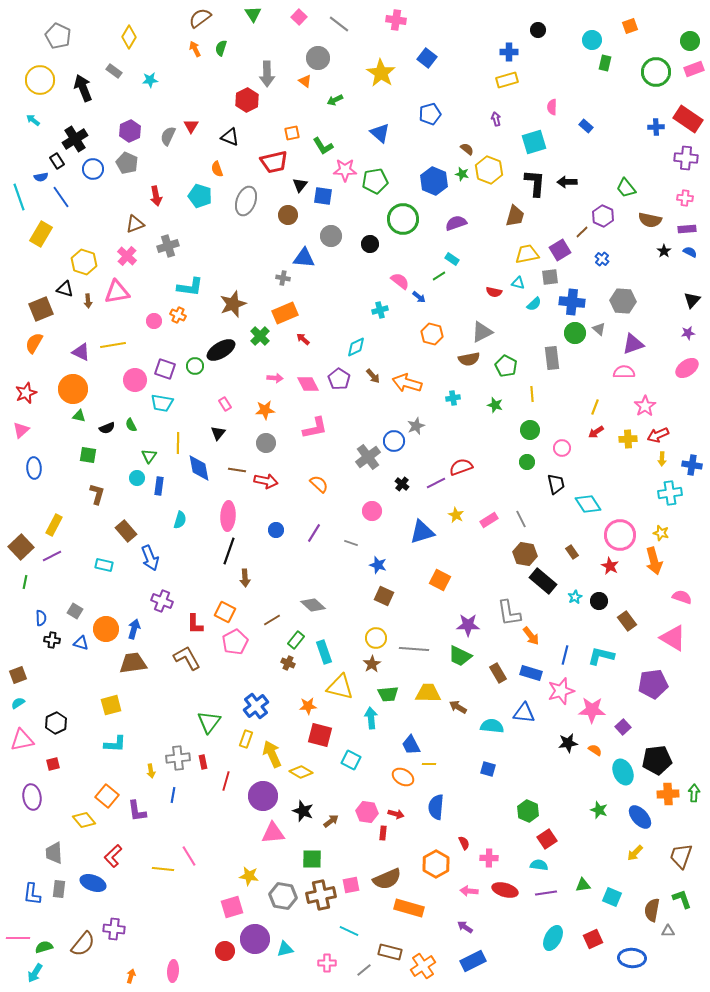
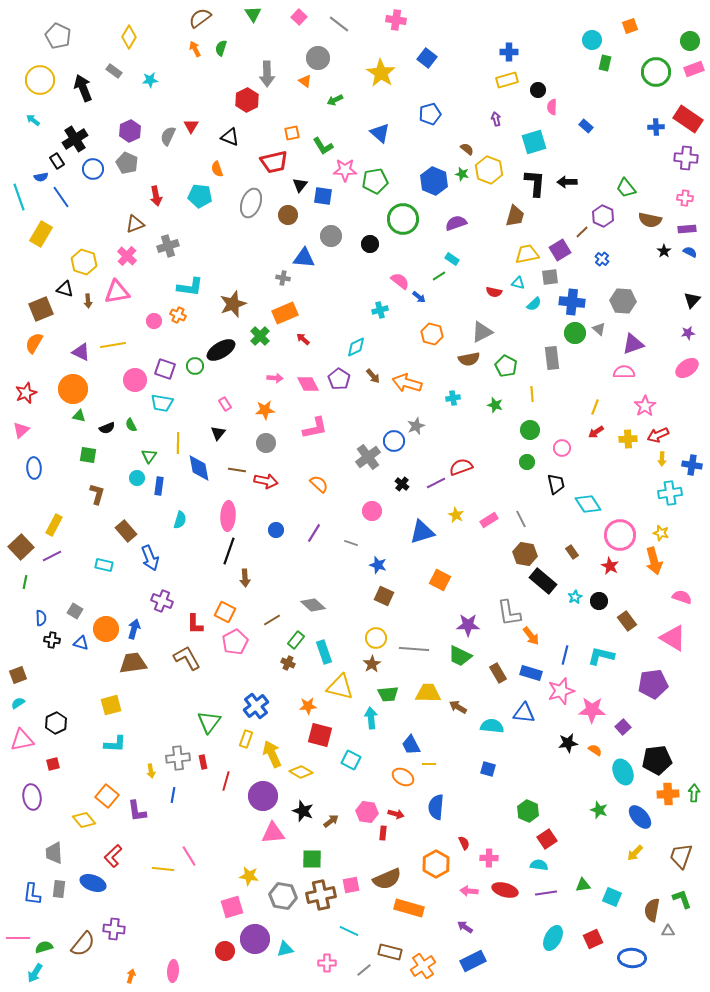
black circle at (538, 30): moved 60 px down
cyan pentagon at (200, 196): rotated 10 degrees counterclockwise
gray ellipse at (246, 201): moved 5 px right, 2 px down
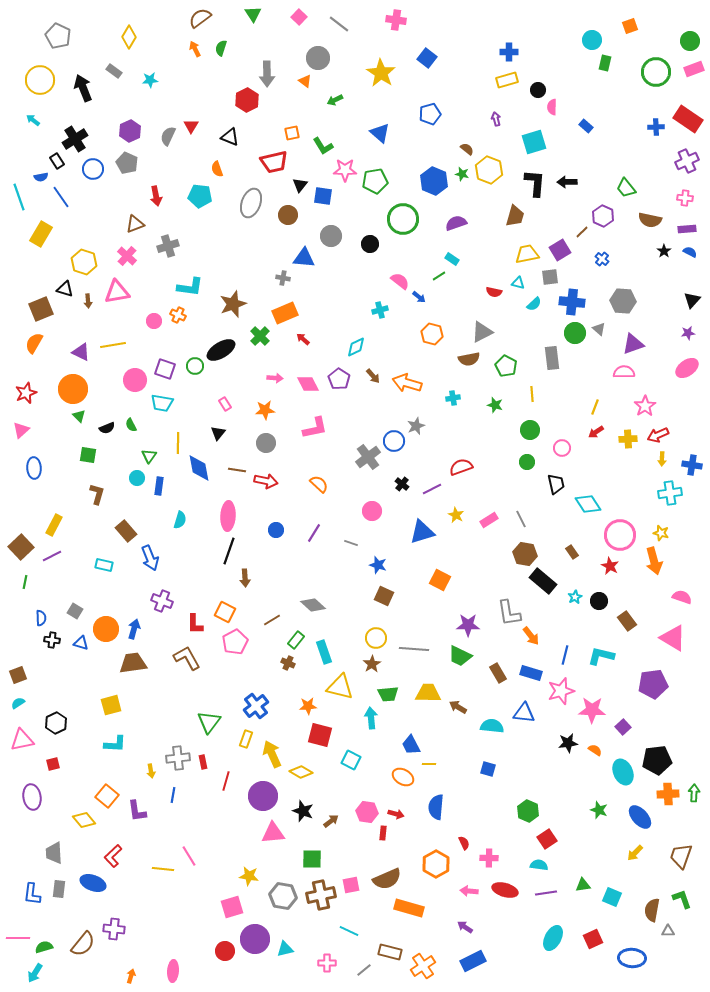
purple cross at (686, 158): moved 1 px right, 3 px down; rotated 30 degrees counterclockwise
green triangle at (79, 416): rotated 32 degrees clockwise
purple line at (436, 483): moved 4 px left, 6 px down
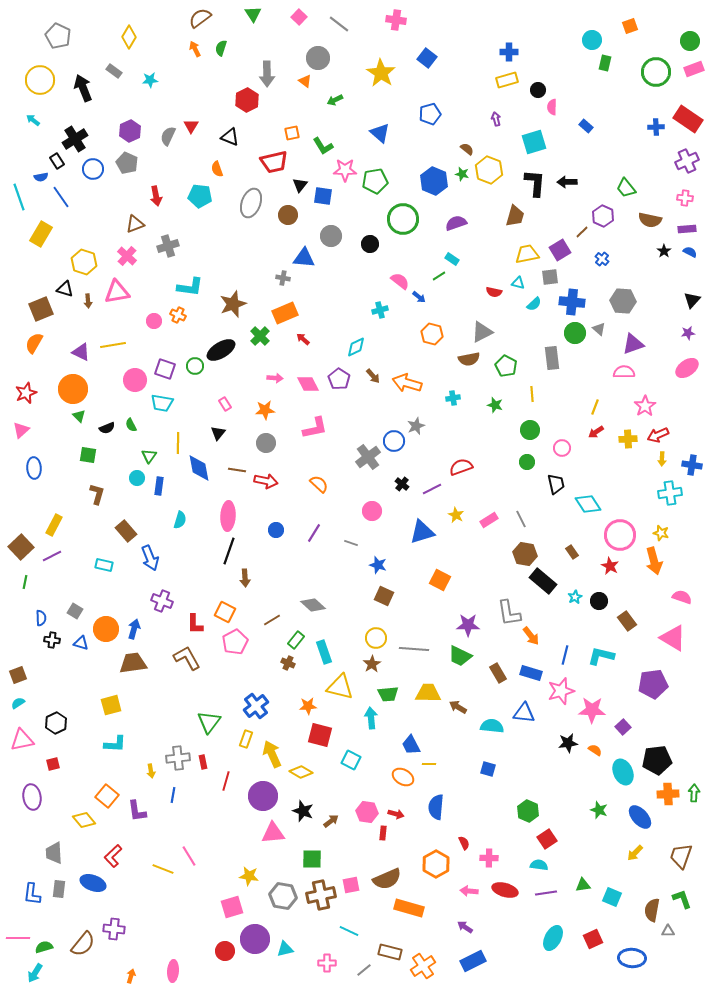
yellow line at (163, 869): rotated 15 degrees clockwise
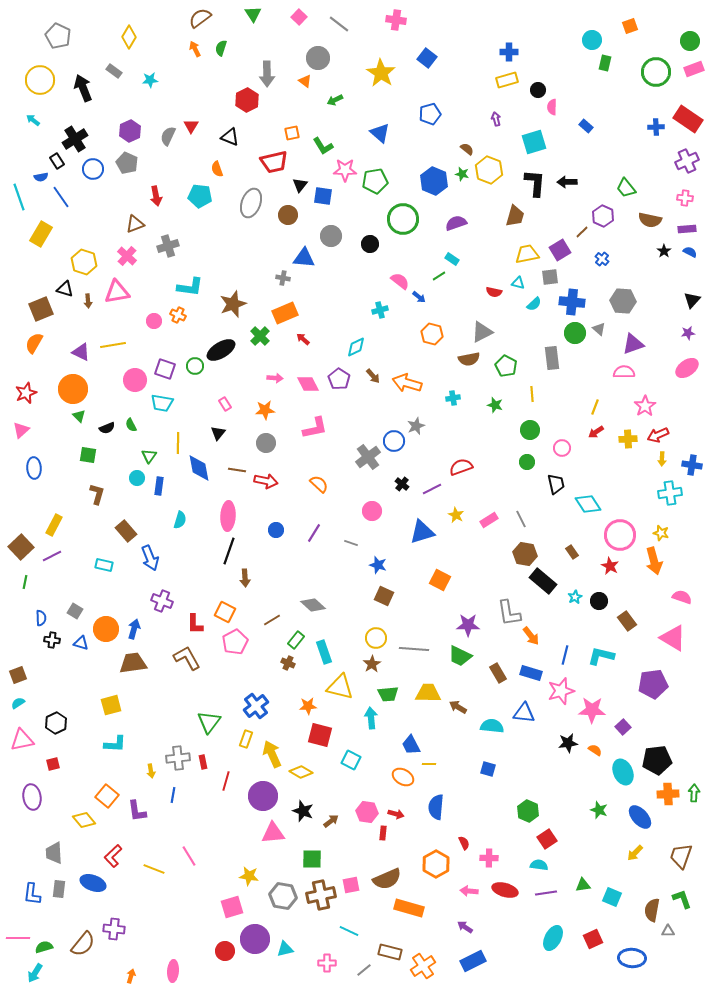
yellow line at (163, 869): moved 9 px left
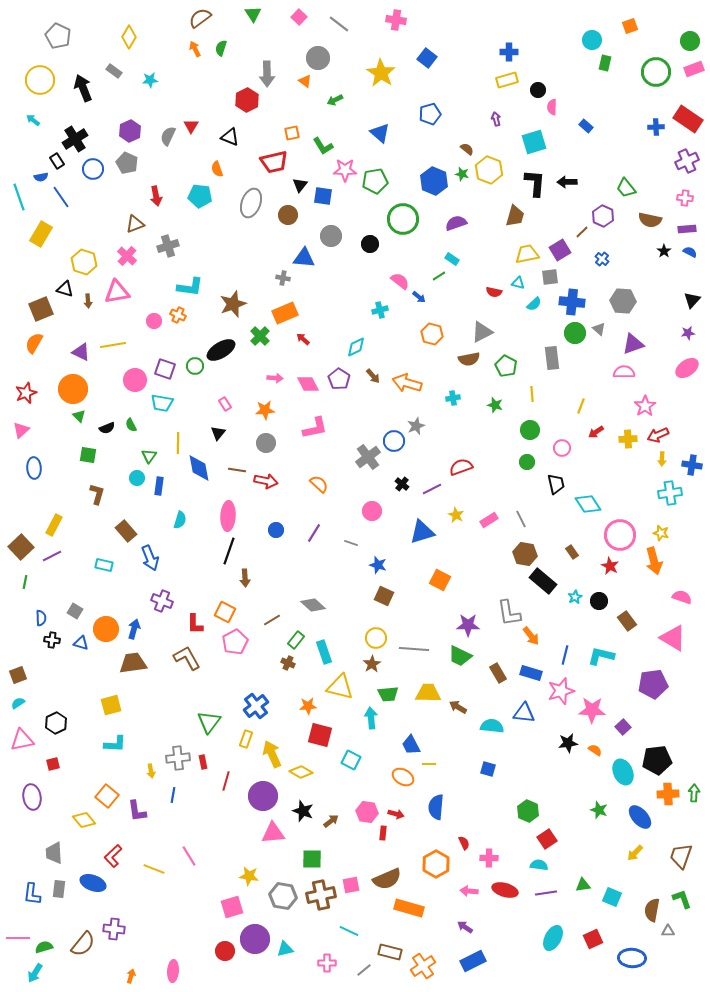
yellow line at (595, 407): moved 14 px left, 1 px up
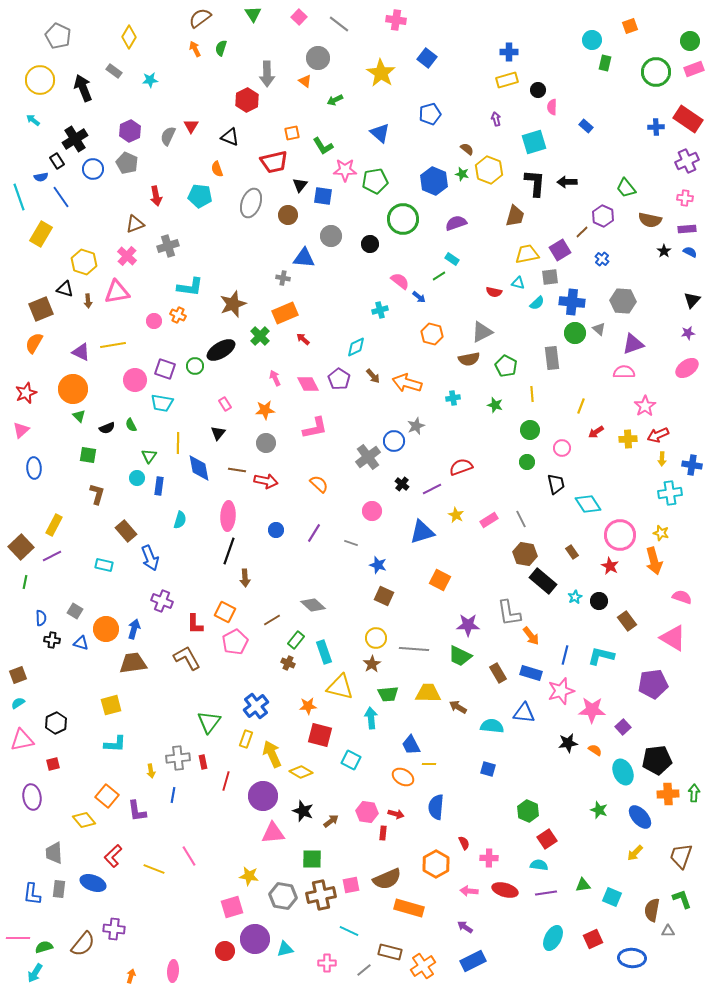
cyan semicircle at (534, 304): moved 3 px right, 1 px up
pink arrow at (275, 378): rotated 119 degrees counterclockwise
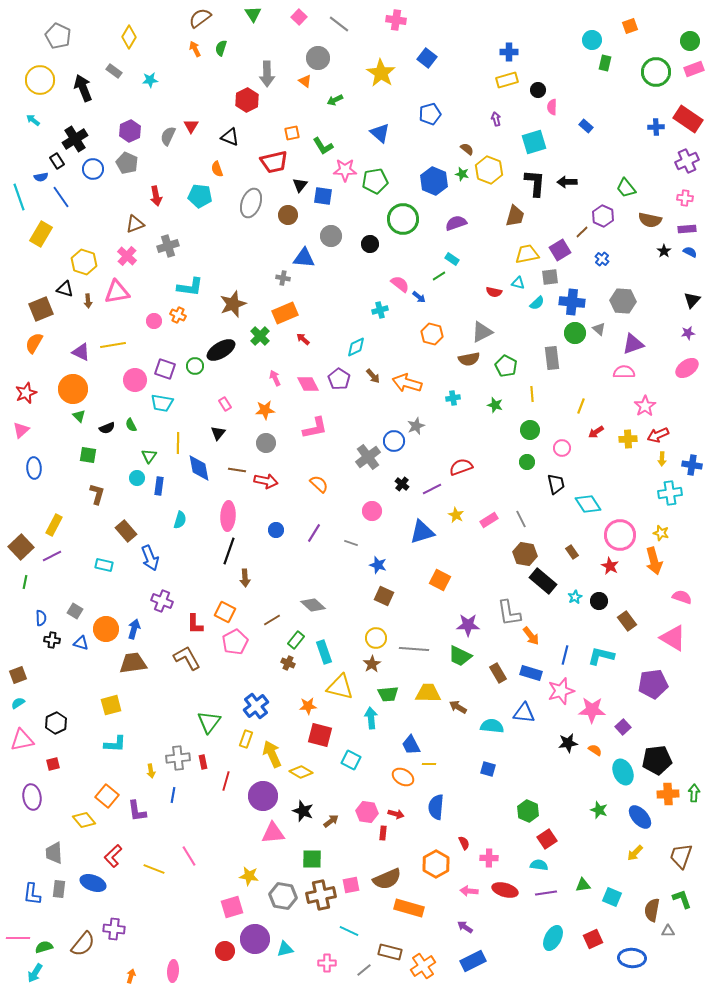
pink semicircle at (400, 281): moved 3 px down
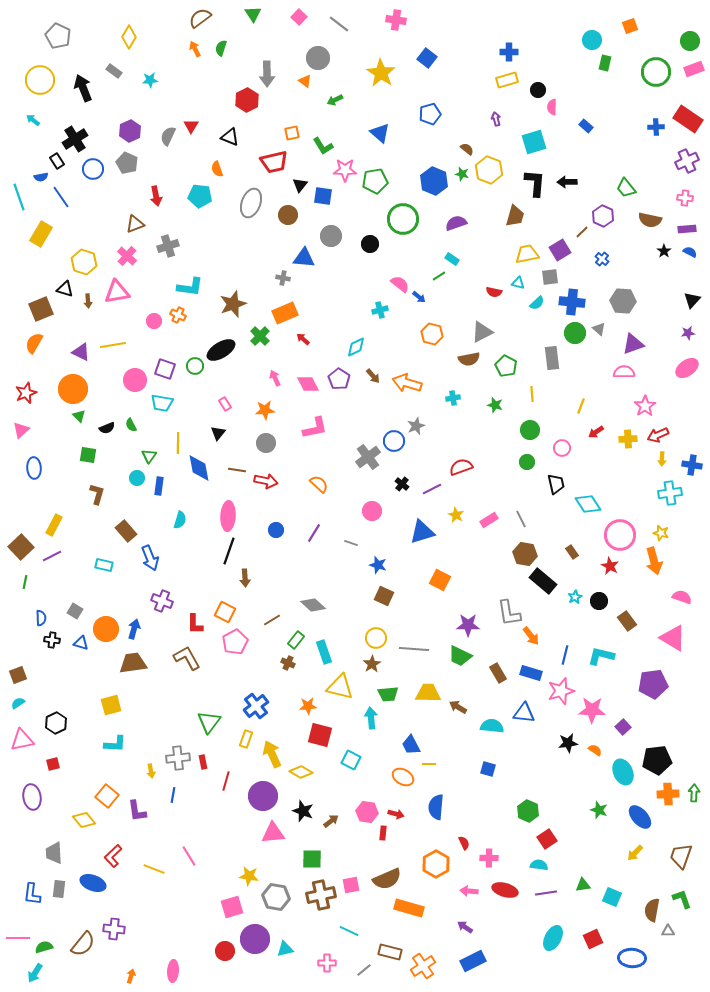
gray hexagon at (283, 896): moved 7 px left, 1 px down
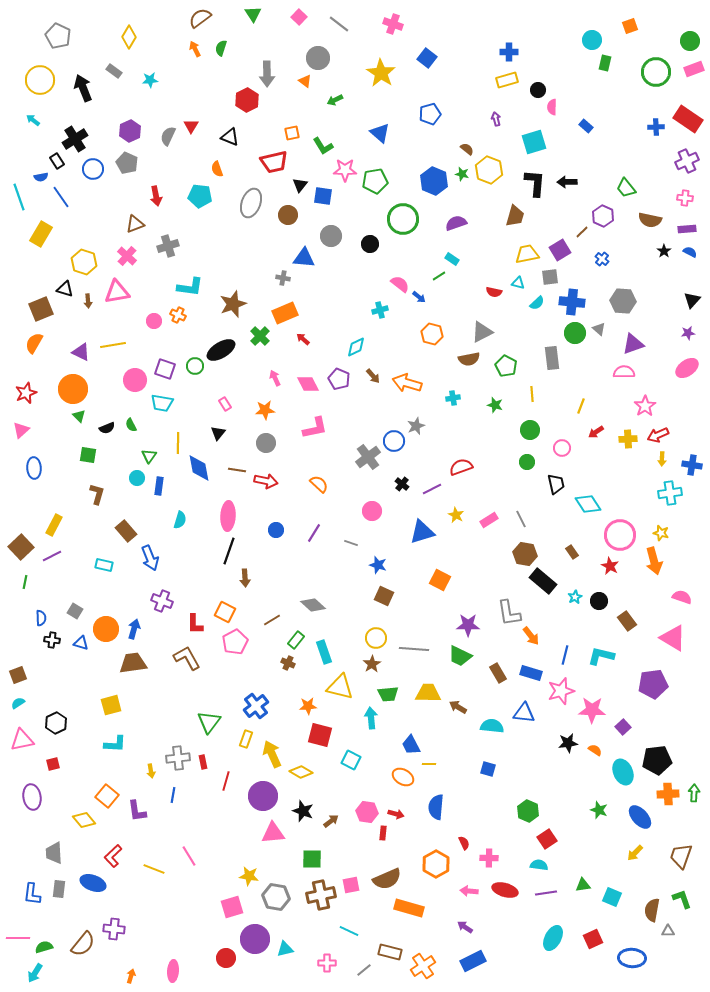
pink cross at (396, 20): moved 3 px left, 4 px down; rotated 12 degrees clockwise
purple pentagon at (339, 379): rotated 10 degrees counterclockwise
red circle at (225, 951): moved 1 px right, 7 px down
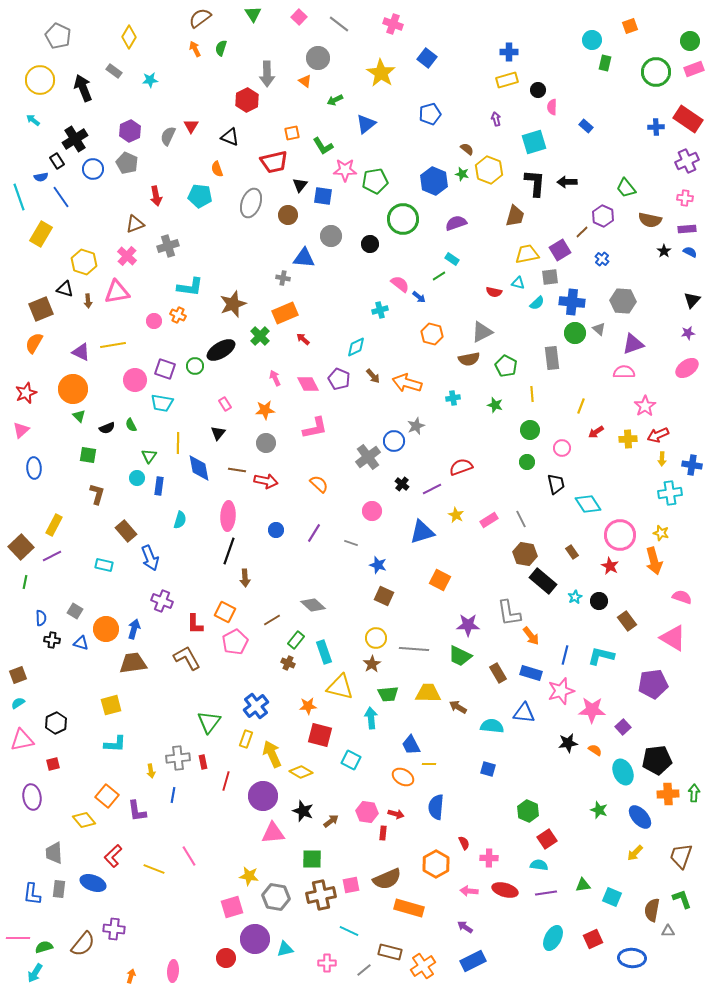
blue triangle at (380, 133): moved 14 px left, 9 px up; rotated 40 degrees clockwise
